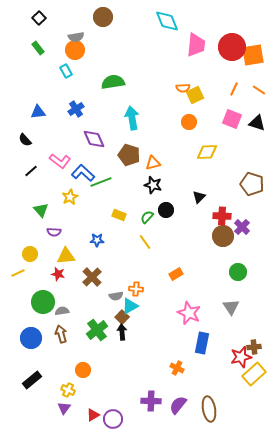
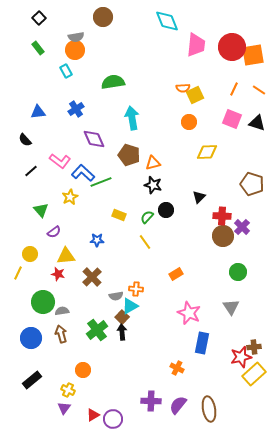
purple semicircle at (54, 232): rotated 40 degrees counterclockwise
yellow line at (18, 273): rotated 40 degrees counterclockwise
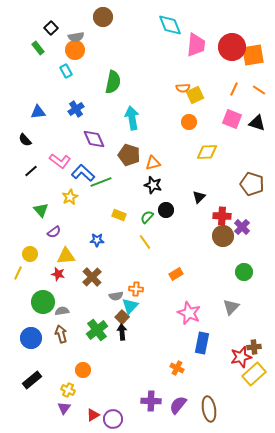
black square at (39, 18): moved 12 px right, 10 px down
cyan diamond at (167, 21): moved 3 px right, 4 px down
green semicircle at (113, 82): rotated 110 degrees clockwise
green circle at (238, 272): moved 6 px right
cyan triangle at (130, 306): rotated 18 degrees counterclockwise
gray triangle at (231, 307): rotated 18 degrees clockwise
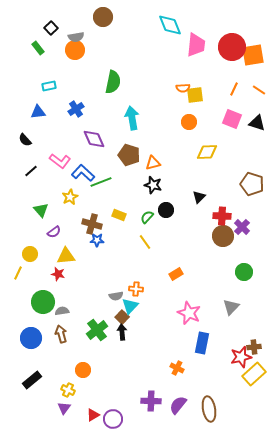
cyan rectangle at (66, 71): moved 17 px left, 15 px down; rotated 72 degrees counterclockwise
yellow square at (195, 95): rotated 18 degrees clockwise
brown cross at (92, 277): moved 53 px up; rotated 30 degrees counterclockwise
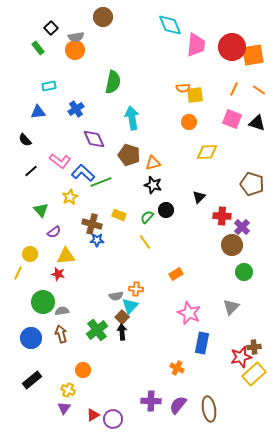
brown circle at (223, 236): moved 9 px right, 9 px down
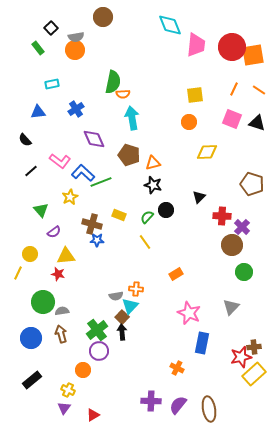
cyan rectangle at (49, 86): moved 3 px right, 2 px up
orange semicircle at (183, 88): moved 60 px left, 6 px down
purple circle at (113, 419): moved 14 px left, 68 px up
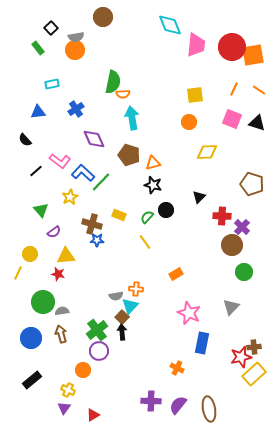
black line at (31, 171): moved 5 px right
green line at (101, 182): rotated 25 degrees counterclockwise
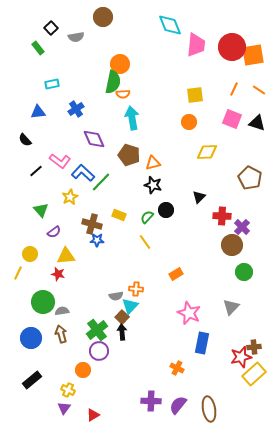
orange circle at (75, 50): moved 45 px right, 14 px down
brown pentagon at (252, 184): moved 2 px left, 6 px up; rotated 10 degrees clockwise
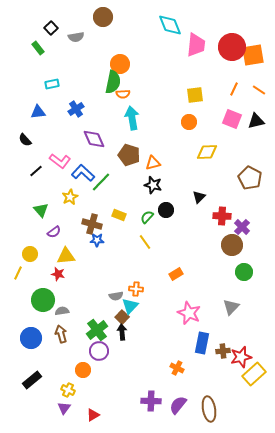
black triangle at (257, 123): moved 1 px left, 2 px up; rotated 30 degrees counterclockwise
green circle at (43, 302): moved 2 px up
brown cross at (254, 347): moved 31 px left, 4 px down
